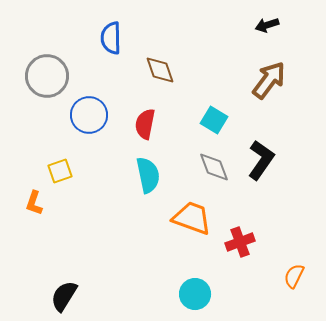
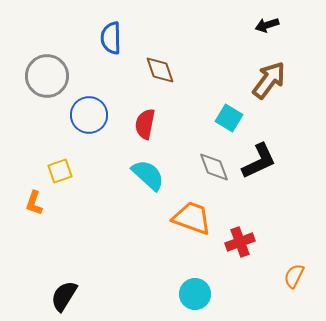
cyan square: moved 15 px right, 2 px up
black L-shape: moved 2 px left, 1 px down; rotated 30 degrees clockwise
cyan semicircle: rotated 36 degrees counterclockwise
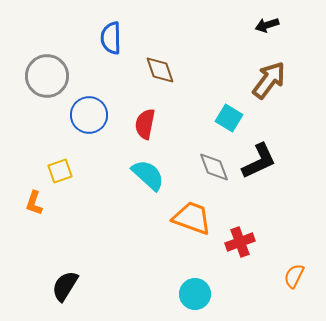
black semicircle: moved 1 px right, 10 px up
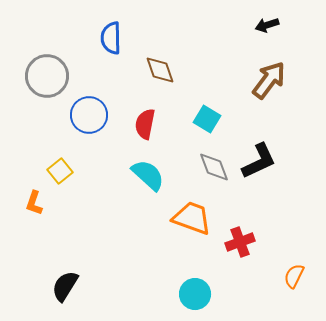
cyan square: moved 22 px left, 1 px down
yellow square: rotated 20 degrees counterclockwise
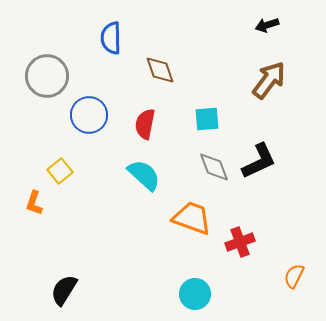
cyan square: rotated 36 degrees counterclockwise
cyan semicircle: moved 4 px left
black semicircle: moved 1 px left, 4 px down
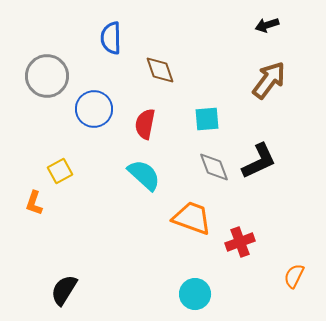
blue circle: moved 5 px right, 6 px up
yellow square: rotated 10 degrees clockwise
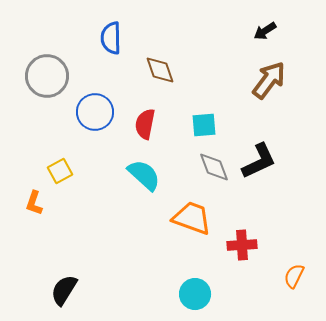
black arrow: moved 2 px left, 6 px down; rotated 15 degrees counterclockwise
blue circle: moved 1 px right, 3 px down
cyan square: moved 3 px left, 6 px down
red cross: moved 2 px right, 3 px down; rotated 16 degrees clockwise
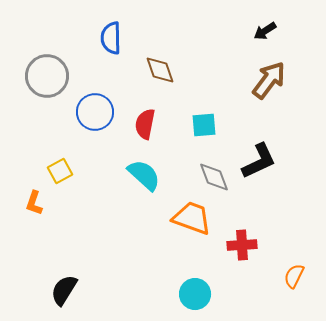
gray diamond: moved 10 px down
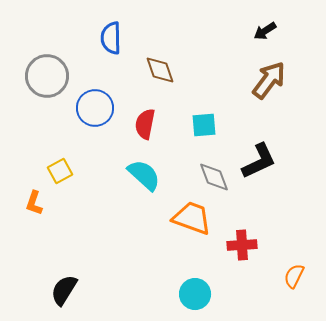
blue circle: moved 4 px up
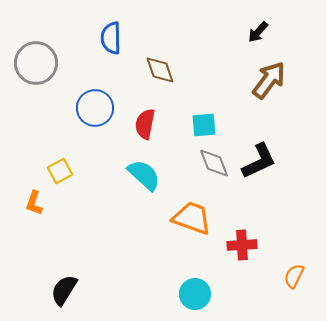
black arrow: moved 7 px left, 1 px down; rotated 15 degrees counterclockwise
gray circle: moved 11 px left, 13 px up
gray diamond: moved 14 px up
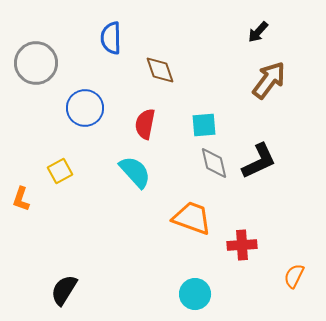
blue circle: moved 10 px left
gray diamond: rotated 8 degrees clockwise
cyan semicircle: moved 9 px left, 3 px up; rotated 6 degrees clockwise
orange L-shape: moved 13 px left, 4 px up
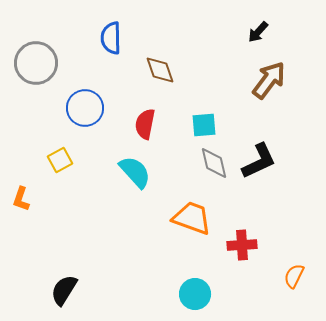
yellow square: moved 11 px up
